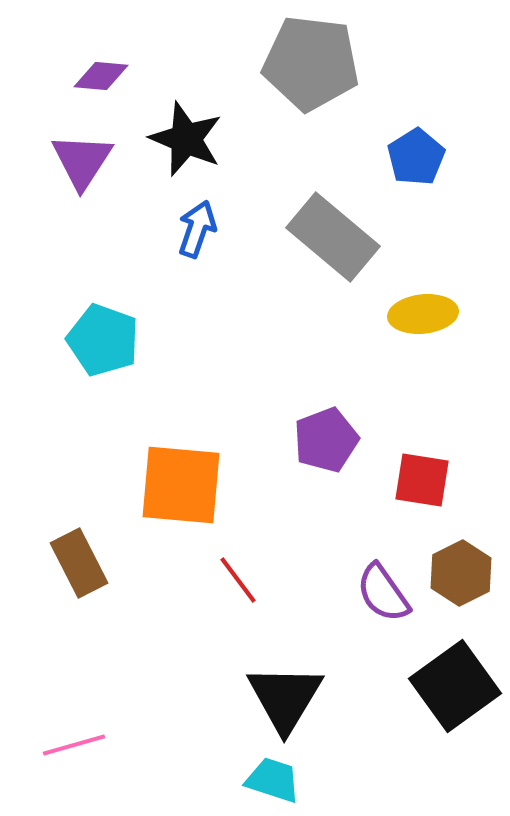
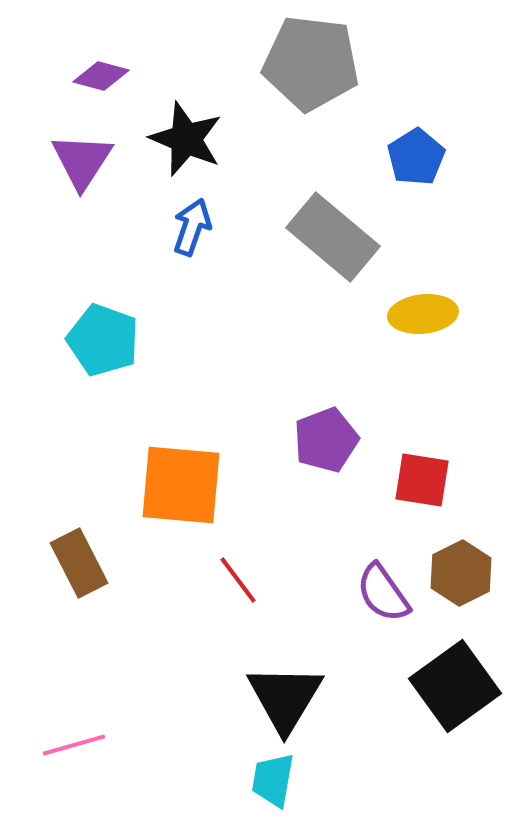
purple diamond: rotated 10 degrees clockwise
blue arrow: moved 5 px left, 2 px up
cyan trapezoid: rotated 98 degrees counterclockwise
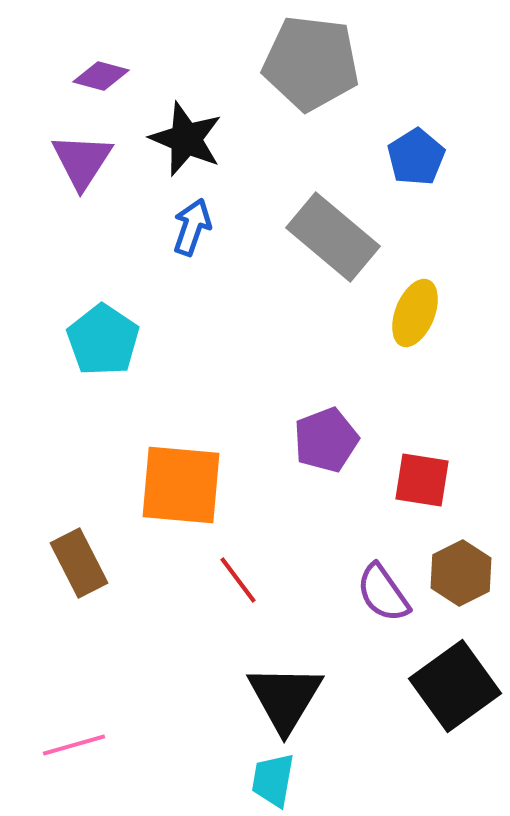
yellow ellipse: moved 8 px left, 1 px up; rotated 62 degrees counterclockwise
cyan pentagon: rotated 14 degrees clockwise
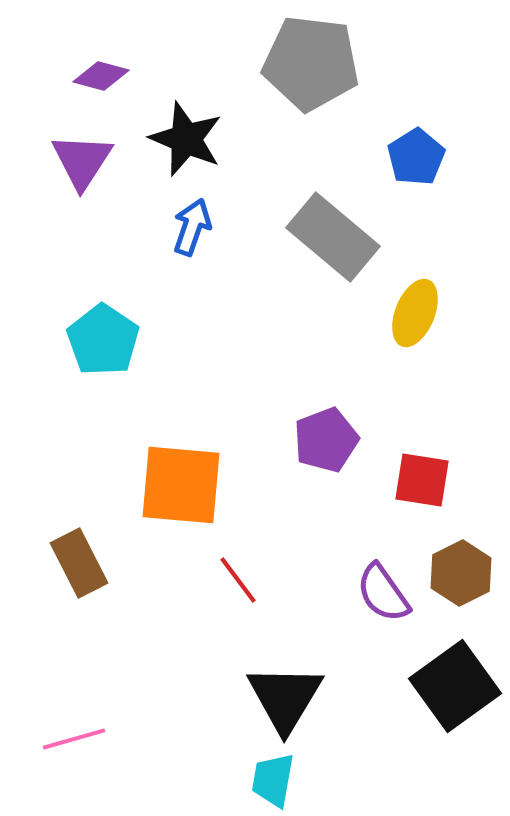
pink line: moved 6 px up
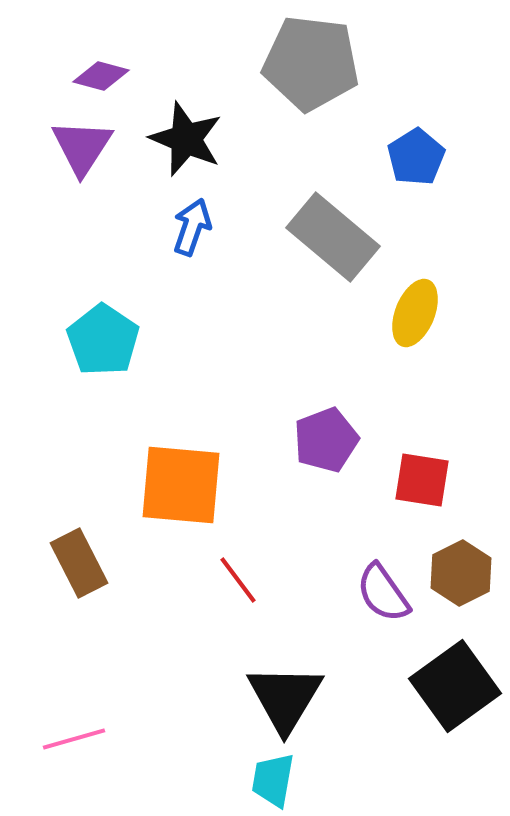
purple triangle: moved 14 px up
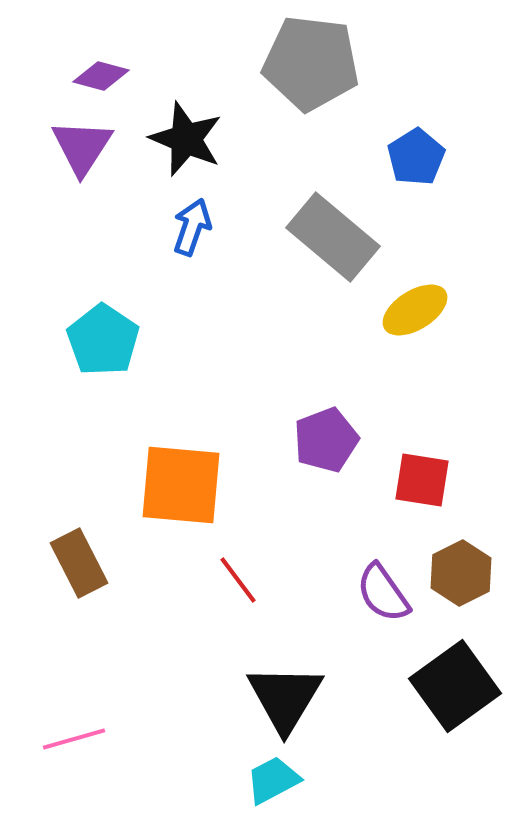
yellow ellipse: moved 3 px up; rotated 36 degrees clockwise
cyan trapezoid: rotated 52 degrees clockwise
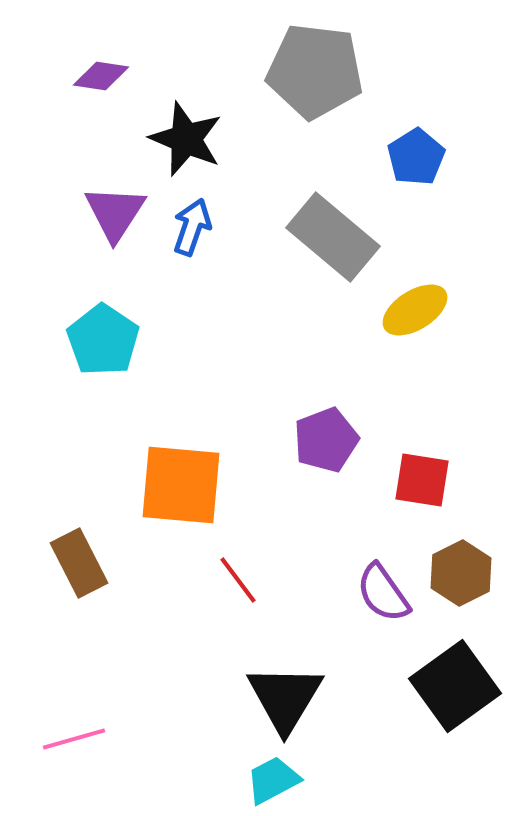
gray pentagon: moved 4 px right, 8 px down
purple diamond: rotated 6 degrees counterclockwise
purple triangle: moved 33 px right, 66 px down
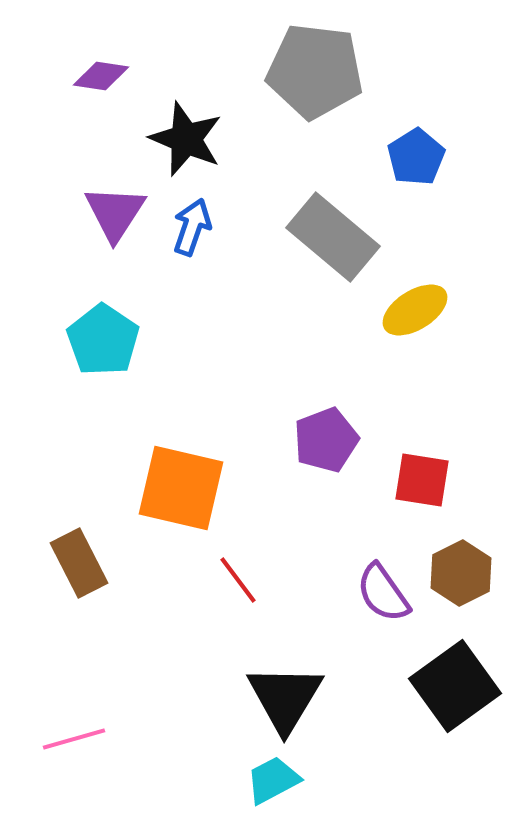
orange square: moved 3 px down; rotated 8 degrees clockwise
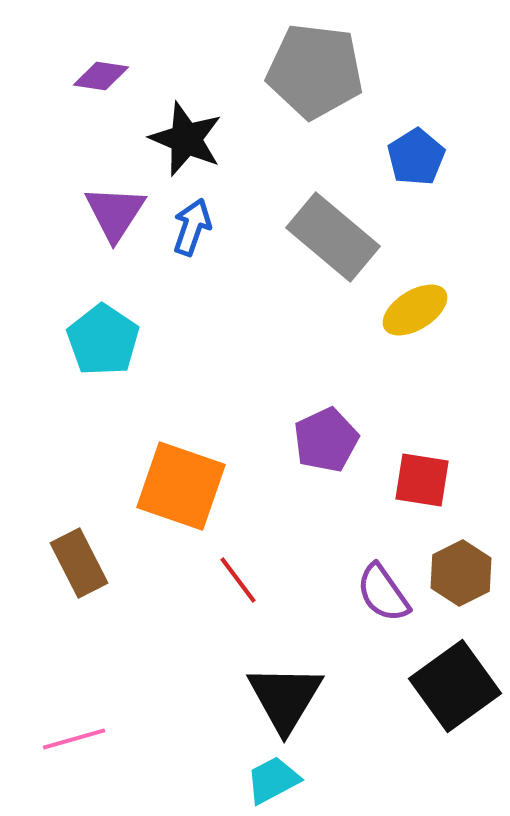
purple pentagon: rotated 4 degrees counterclockwise
orange square: moved 2 px up; rotated 6 degrees clockwise
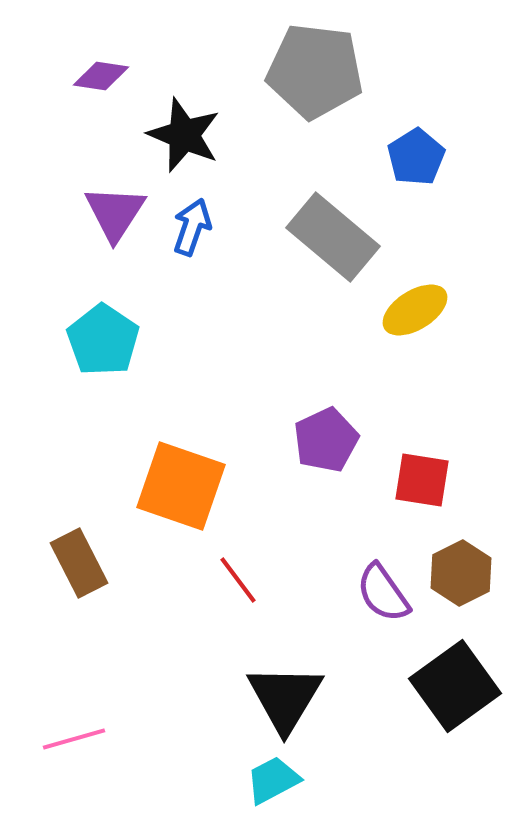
black star: moved 2 px left, 4 px up
